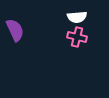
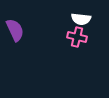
white semicircle: moved 4 px right, 2 px down; rotated 12 degrees clockwise
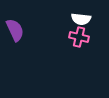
pink cross: moved 2 px right
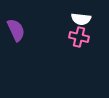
purple semicircle: moved 1 px right
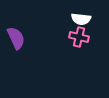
purple semicircle: moved 8 px down
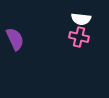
purple semicircle: moved 1 px left, 1 px down
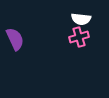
pink cross: rotated 30 degrees counterclockwise
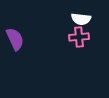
pink cross: rotated 12 degrees clockwise
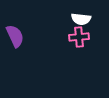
purple semicircle: moved 3 px up
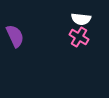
pink cross: rotated 36 degrees clockwise
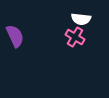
pink cross: moved 4 px left
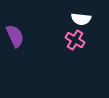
pink cross: moved 3 px down
